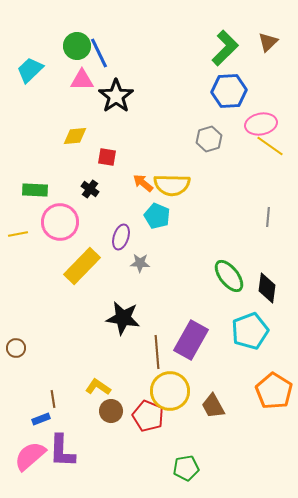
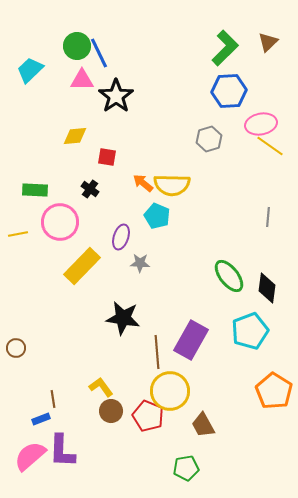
yellow L-shape at (98, 387): moved 3 px right; rotated 20 degrees clockwise
brown trapezoid at (213, 406): moved 10 px left, 19 px down
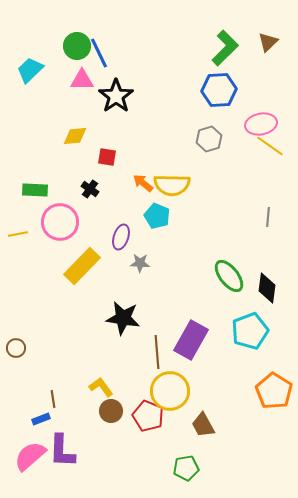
blue hexagon at (229, 91): moved 10 px left, 1 px up
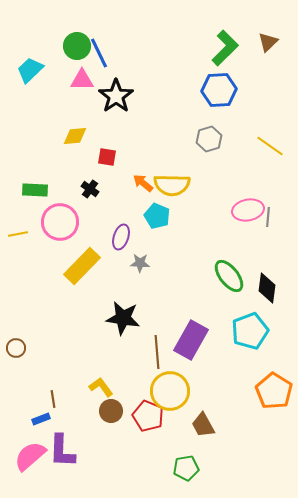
pink ellipse at (261, 124): moved 13 px left, 86 px down
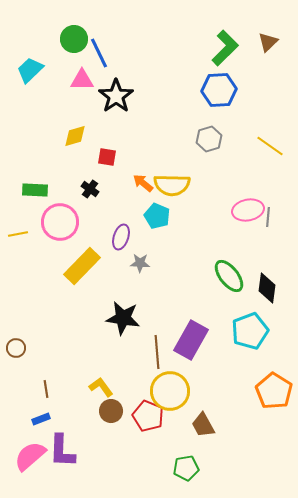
green circle at (77, 46): moved 3 px left, 7 px up
yellow diamond at (75, 136): rotated 10 degrees counterclockwise
brown line at (53, 399): moved 7 px left, 10 px up
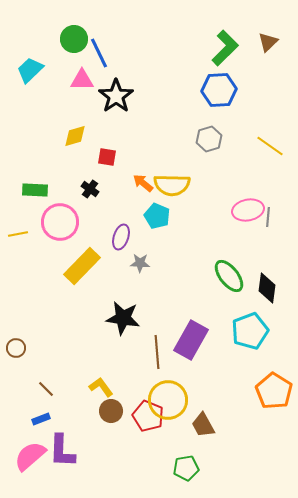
brown line at (46, 389): rotated 36 degrees counterclockwise
yellow circle at (170, 391): moved 2 px left, 9 px down
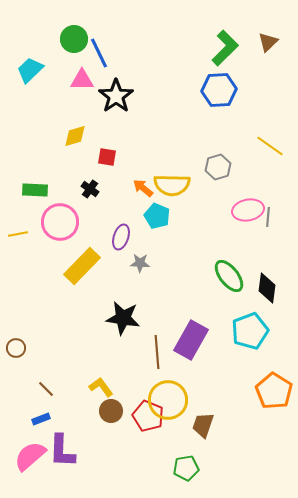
gray hexagon at (209, 139): moved 9 px right, 28 px down
orange arrow at (143, 183): moved 5 px down
brown trapezoid at (203, 425): rotated 48 degrees clockwise
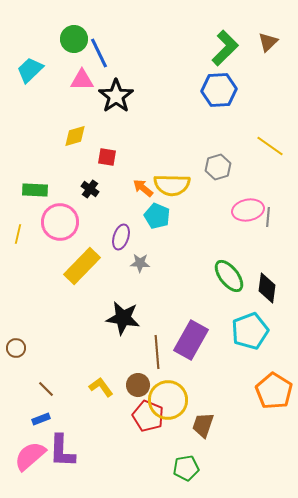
yellow line at (18, 234): rotated 66 degrees counterclockwise
brown circle at (111, 411): moved 27 px right, 26 px up
